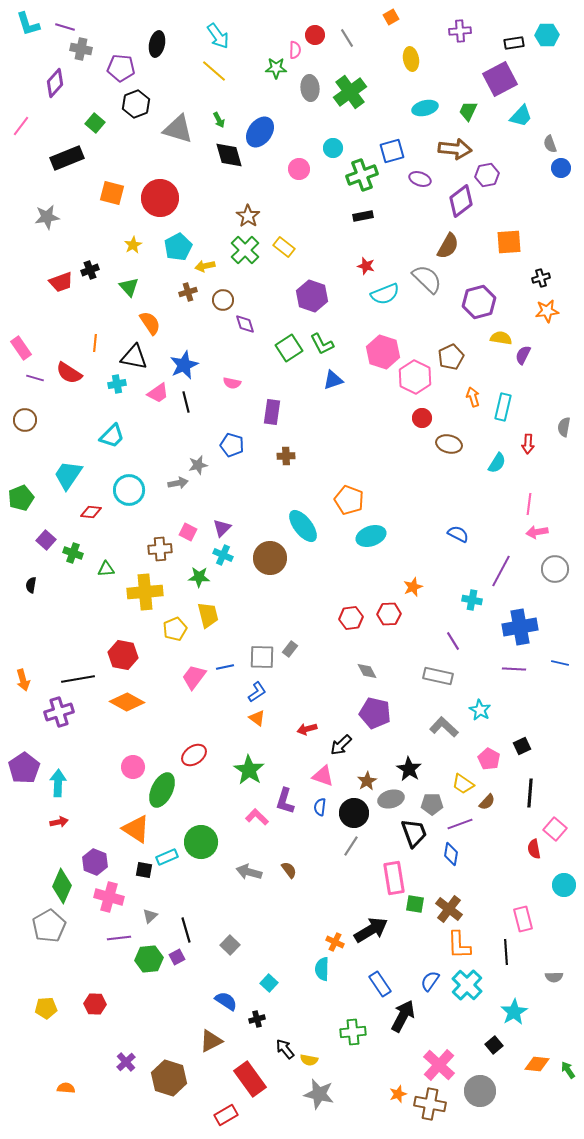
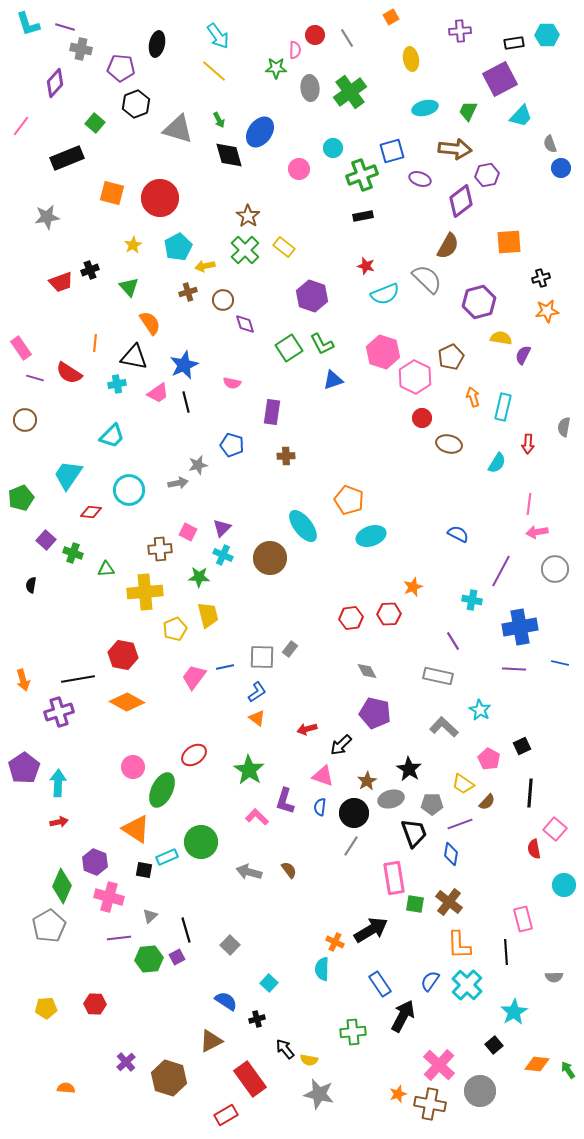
brown cross at (449, 909): moved 7 px up
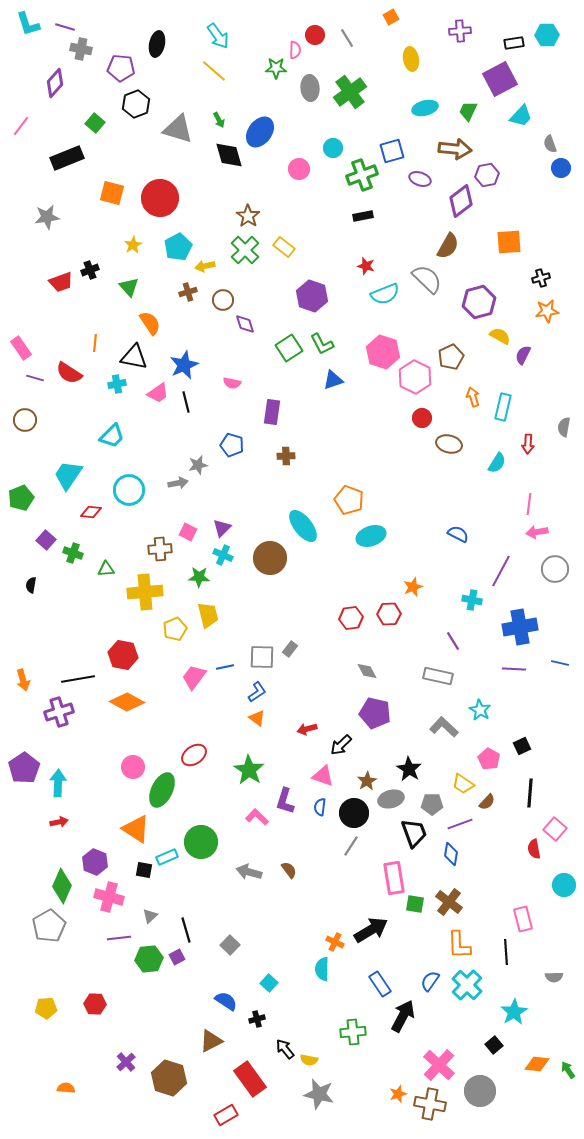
yellow semicircle at (501, 338): moved 1 px left, 2 px up; rotated 20 degrees clockwise
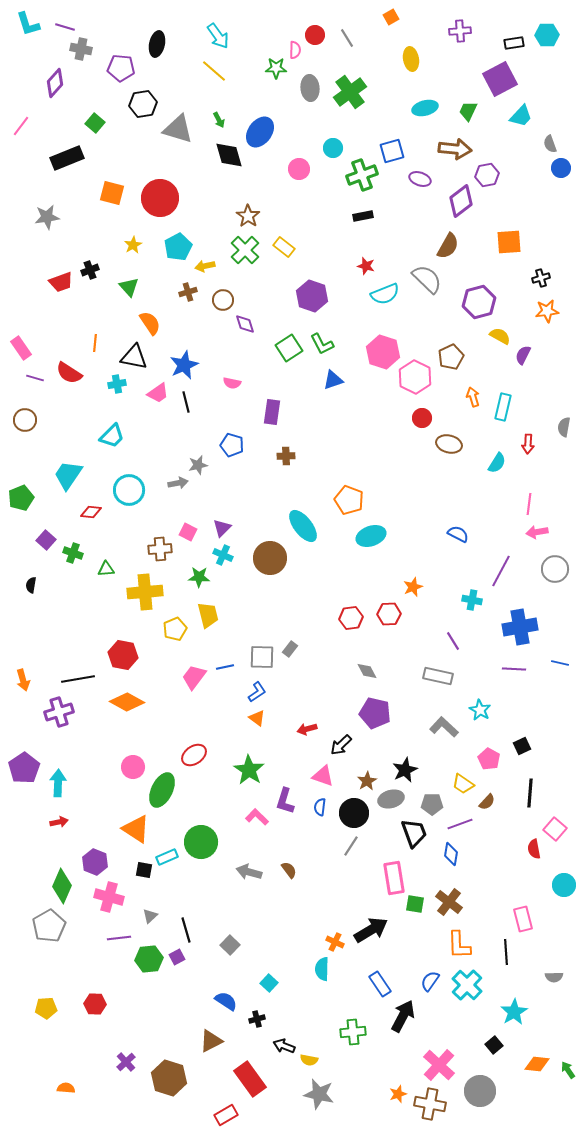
black hexagon at (136, 104): moved 7 px right; rotated 12 degrees clockwise
black star at (409, 769): moved 4 px left, 1 px down; rotated 15 degrees clockwise
black arrow at (285, 1049): moved 1 px left, 3 px up; rotated 30 degrees counterclockwise
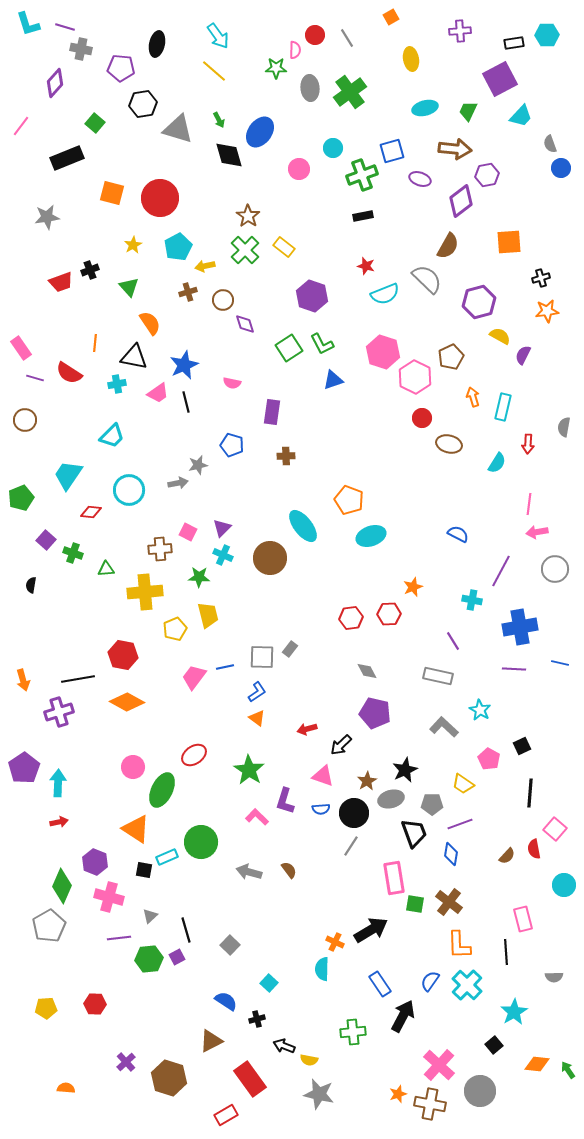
brown semicircle at (487, 802): moved 20 px right, 54 px down
blue semicircle at (320, 807): moved 1 px right, 2 px down; rotated 102 degrees counterclockwise
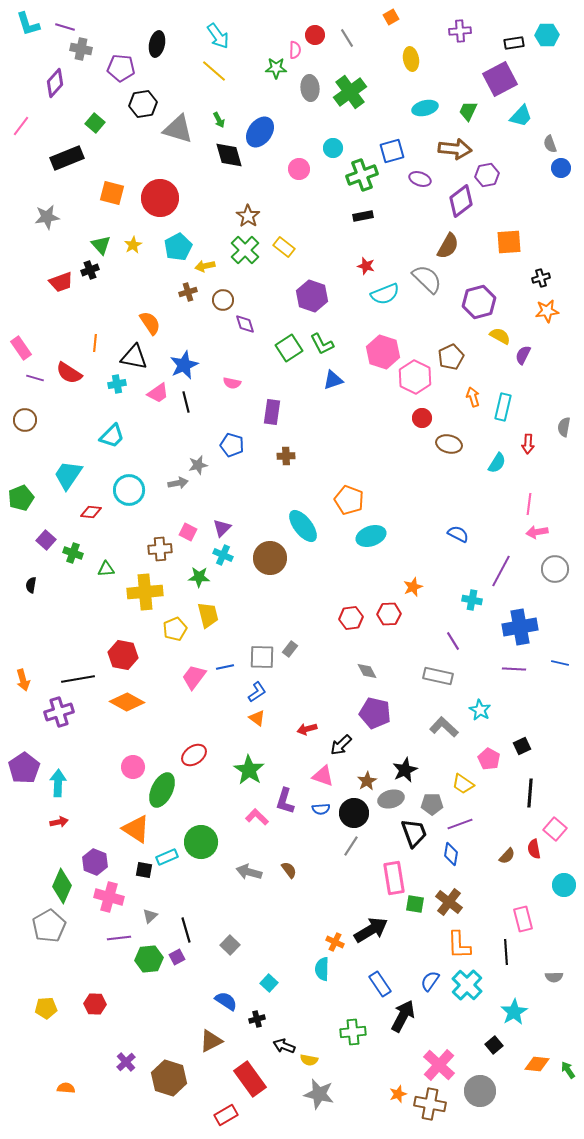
green triangle at (129, 287): moved 28 px left, 42 px up
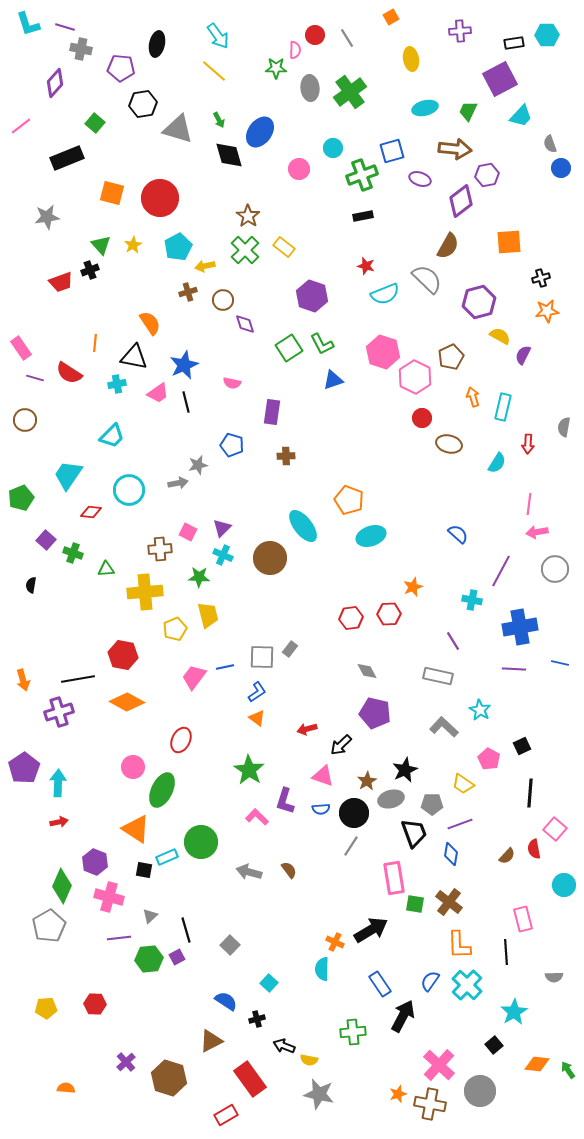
pink line at (21, 126): rotated 15 degrees clockwise
blue semicircle at (458, 534): rotated 15 degrees clockwise
red ellipse at (194, 755): moved 13 px left, 15 px up; rotated 30 degrees counterclockwise
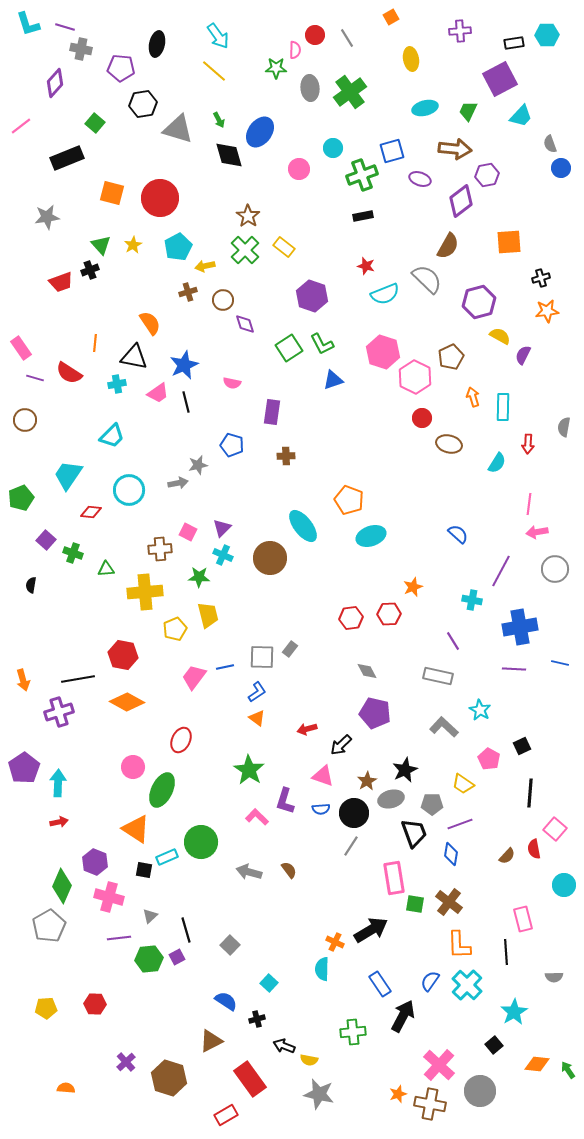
cyan rectangle at (503, 407): rotated 12 degrees counterclockwise
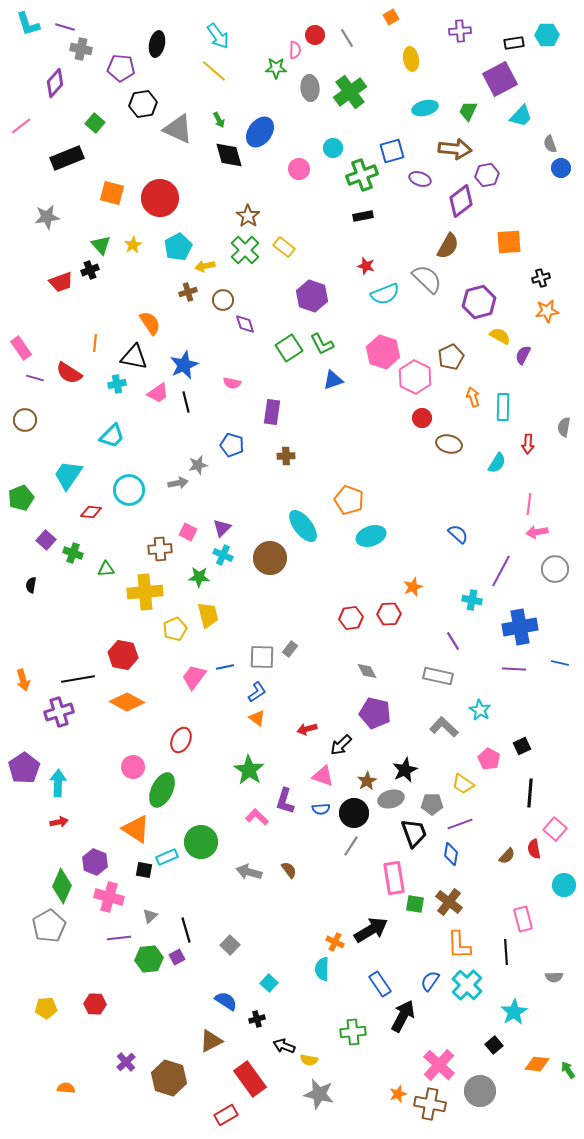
gray triangle at (178, 129): rotated 8 degrees clockwise
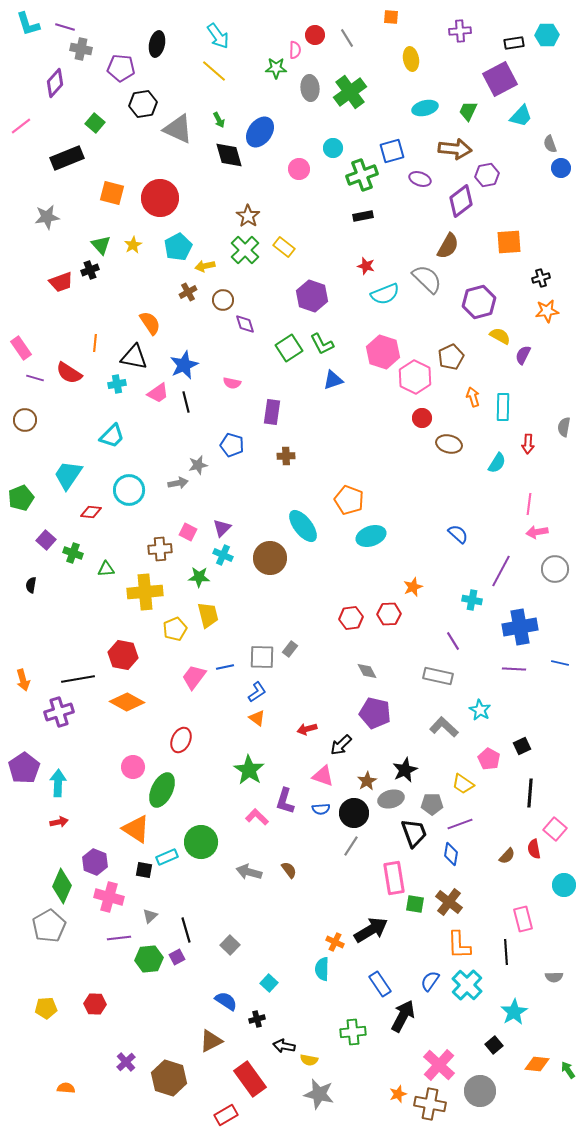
orange square at (391, 17): rotated 35 degrees clockwise
brown cross at (188, 292): rotated 12 degrees counterclockwise
black arrow at (284, 1046): rotated 10 degrees counterclockwise
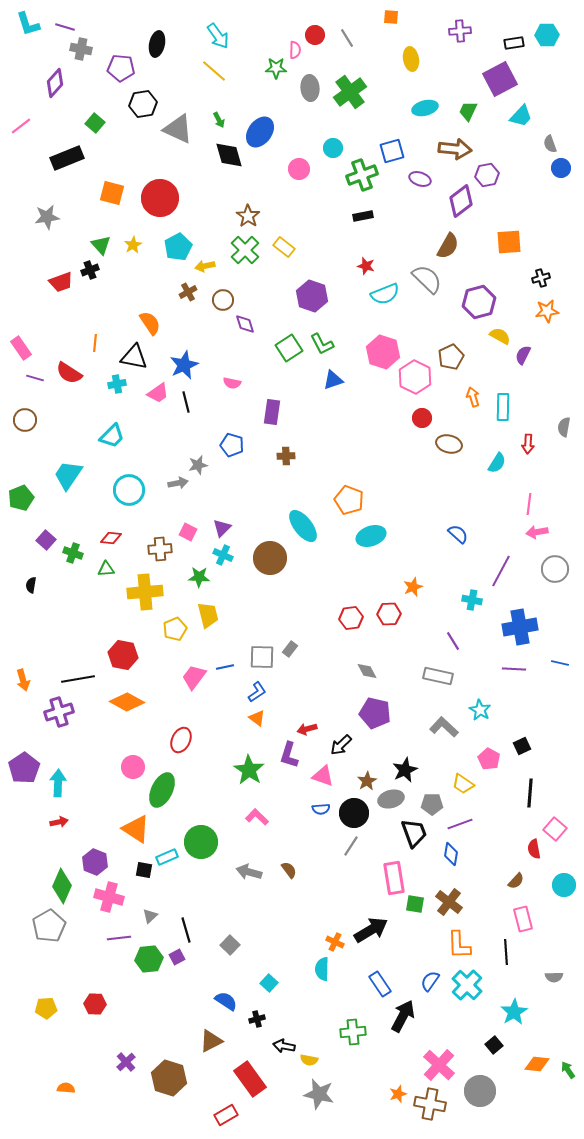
red diamond at (91, 512): moved 20 px right, 26 px down
purple L-shape at (285, 801): moved 4 px right, 46 px up
brown semicircle at (507, 856): moved 9 px right, 25 px down
